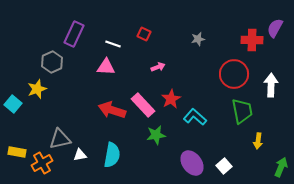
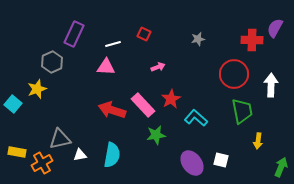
white line: rotated 35 degrees counterclockwise
cyan L-shape: moved 1 px right, 1 px down
white square: moved 3 px left, 6 px up; rotated 35 degrees counterclockwise
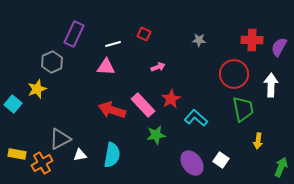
purple semicircle: moved 4 px right, 19 px down
gray star: moved 1 px right, 1 px down; rotated 16 degrees clockwise
green trapezoid: moved 1 px right, 2 px up
gray triangle: rotated 15 degrees counterclockwise
yellow rectangle: moved 2 px down
white square: rotated 21 degrees clockwise
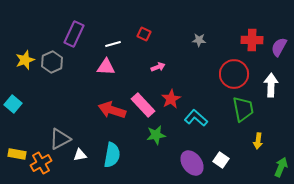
yellow star: moved 12 px left, 29 px up
orange cross: moved 1 px left
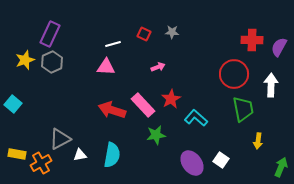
purple rectangle: moved 24 px left
gray star: moved 27 px left, 8 px up
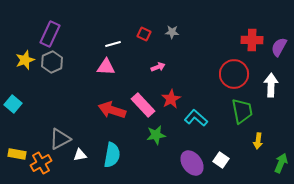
green trapezoid: moved 1 px left, 2 px down
green arrow: moved 4 px up
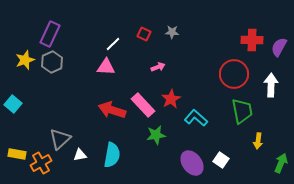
white line: rotated 28 degrees counterclockwise
gray triangle: rotated 15 degrees counterclockwise
